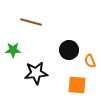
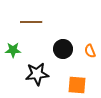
brown line: rotated 15 degrees counterclockwise
black circle: moved 6 px left, 1 px up
orange semicircle: moved 10 px up
black star: moved 1 px right, 1 px down
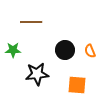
black circle: moved 2 px right, 1 px down
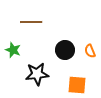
green star: rotated 21 degrees clockwise
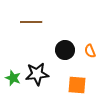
green star: moved 28 px down
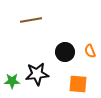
brown line: moved 2 px up; rotated 10 degrees counterclockwise
black circle: moved 2 px down
green star: moved 1 px left, 3 px down; rotated 21 degrees counterclockwise
orange square: moved 1 px right, 1 px up
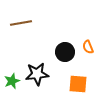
brown line: moved 10 px left, 3 px down
orange semicircle: moved 2 px left, 4 px up
green star: rotated 21 degrees counterclockwise
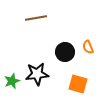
brown line: moved 15 px right, 5 px up
orange square: rotated 12 degrees clockwise
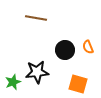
brown line: rotated 20 degrees clockwise
black circle: moved 2 px up
black star: moved 2 px up
green star: moved 1 px right, 1 px down
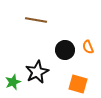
brown line: moved 2 px down
black star: rotated 20 degrees counterclockwise
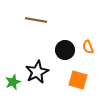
orange square: moved 4 px up
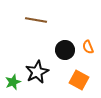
orange square: moved 1 px right; rotated 12 degrees clockwise
